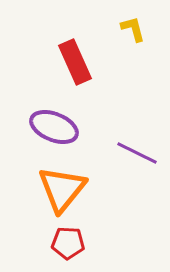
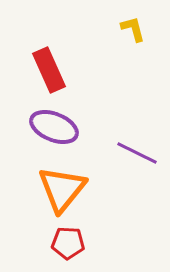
red rectangle: moved 26 px left, 8 px down
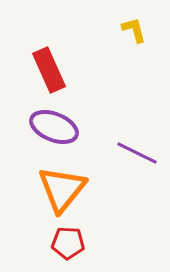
yellow L-shape: moved 1 px right, 1 px down
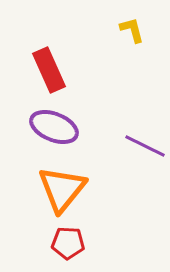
yellow L-shape: moved 2 px left
purple line: moved 8 px right, 7 px up
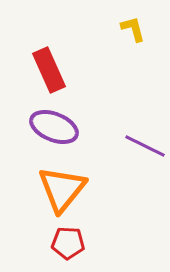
yellow L-shape: moved 1 px right, 1 px up
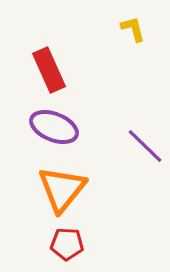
purple line: rotated 18 degrees clockwise
red pentagon: moved 1 px left, 1 px down
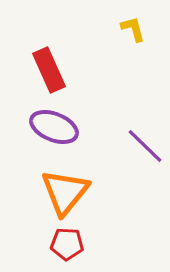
orange triangle: moved 3 px right, 3 px down
